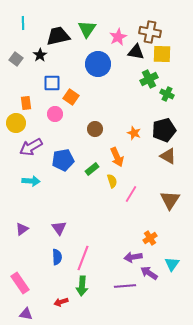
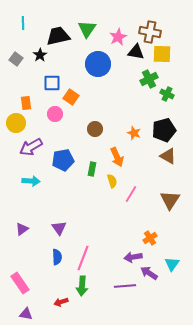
green rectangle at (92, 169): rotated 40 degrees counterclockwise
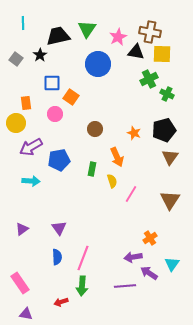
brown triangle at (168, 156): moved 2 px right, 1 px down; rotated 36 degrees clockwise
blue pentagon at (63, 160): moved 4 px left
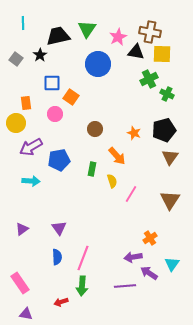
orange arrow at (117, 157): moved 1 px up; rotated 18 degrees counterclockwise
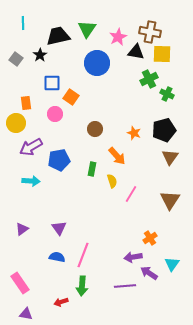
blue circle at (98, 64): moved 1 px left, 1 px up
blue semicircle at (57, 257): rotated 77 degrees counterclockwise
pink line at (83, 258): moved 3 px up
